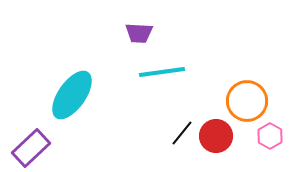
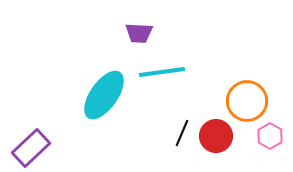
cyan ellipse: moved 32 px right
black line: rotated 16 degrees counterclockwise
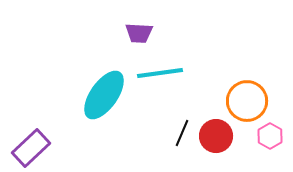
cyan line: moved 2 px left, 1 px down
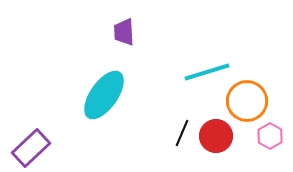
purple trapezoid: moved 15 px left, 1 px up; rotated 84 degrees clockwise
cyan line: moved 47 px right, 1 px up; rotated 9 degrees counterclockwise
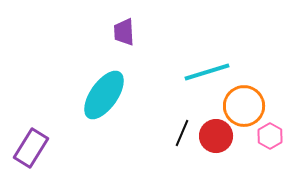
orange circle: moved 3 px left, 5 px down
purple rectangle: rotated 15 degrees counterclockwise
